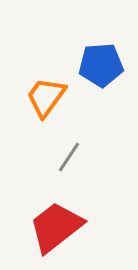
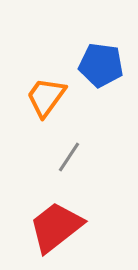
blue pentagon: rotated 12 degrees clockwise
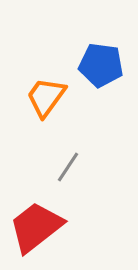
gray line: moved 1 px left, 10 px down
red trapezoid: moved 20 px left
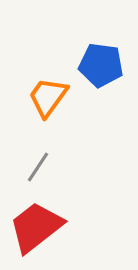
orange trapezoid: moved 2 px right
gray line: moved 30 px left
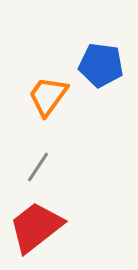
orange trapezoid: moved 1 px up
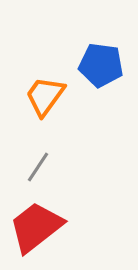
orange trapezoid: moved 3 px left
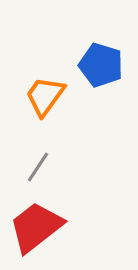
blue pentagon: rotated 9 degrees clockwise
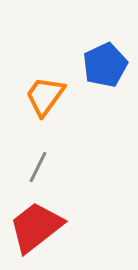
blue pentagon: moved 4 px right; rotated 30 degrees clockwise
gray line: rotated 8 degrees counterclockwise
